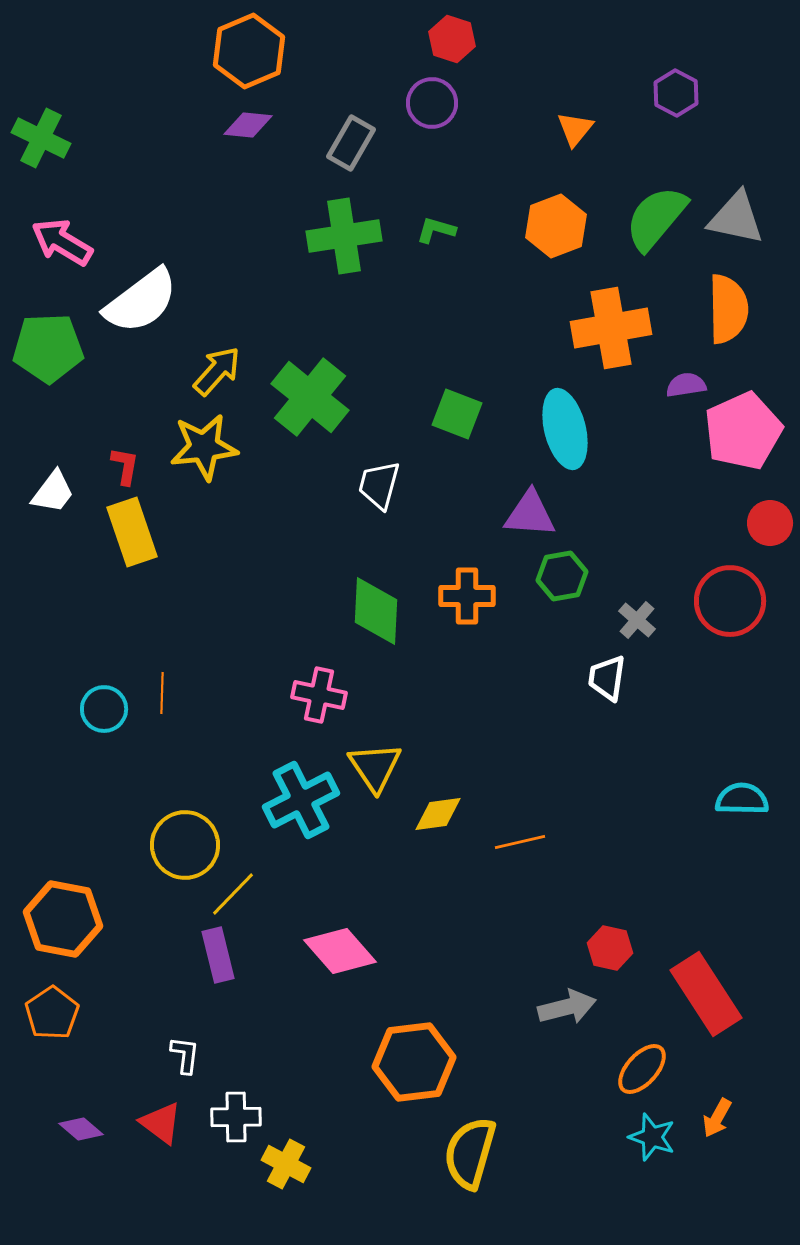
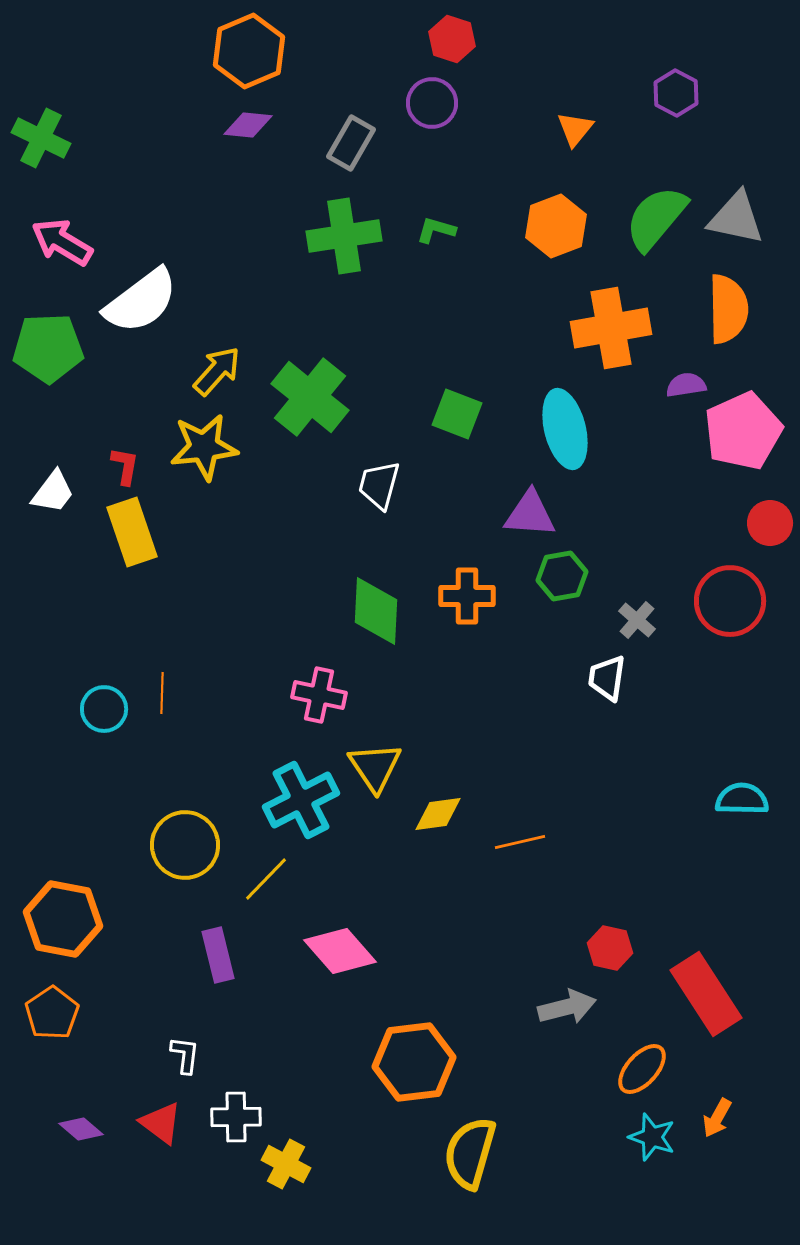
yellow line at (233, 894): moved 33 px right, 15 px up
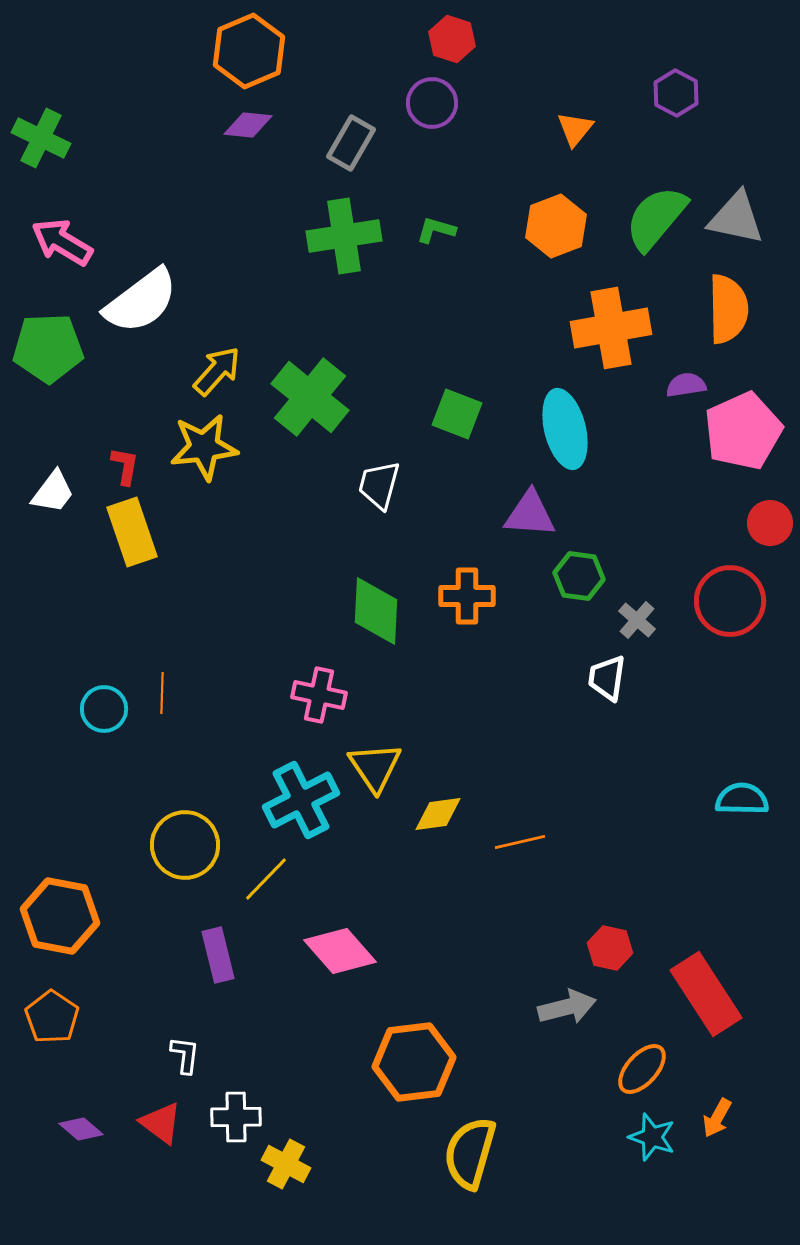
green hexagon at (562, 576): moved 17 px right; rotated 18 degrees clockwise
orange hexagon at (63, 919): moved 3 px left, 3 px up
orange pentagon at (52, 1013): moved 4 px down; rotated 4 degrees counterclockwise
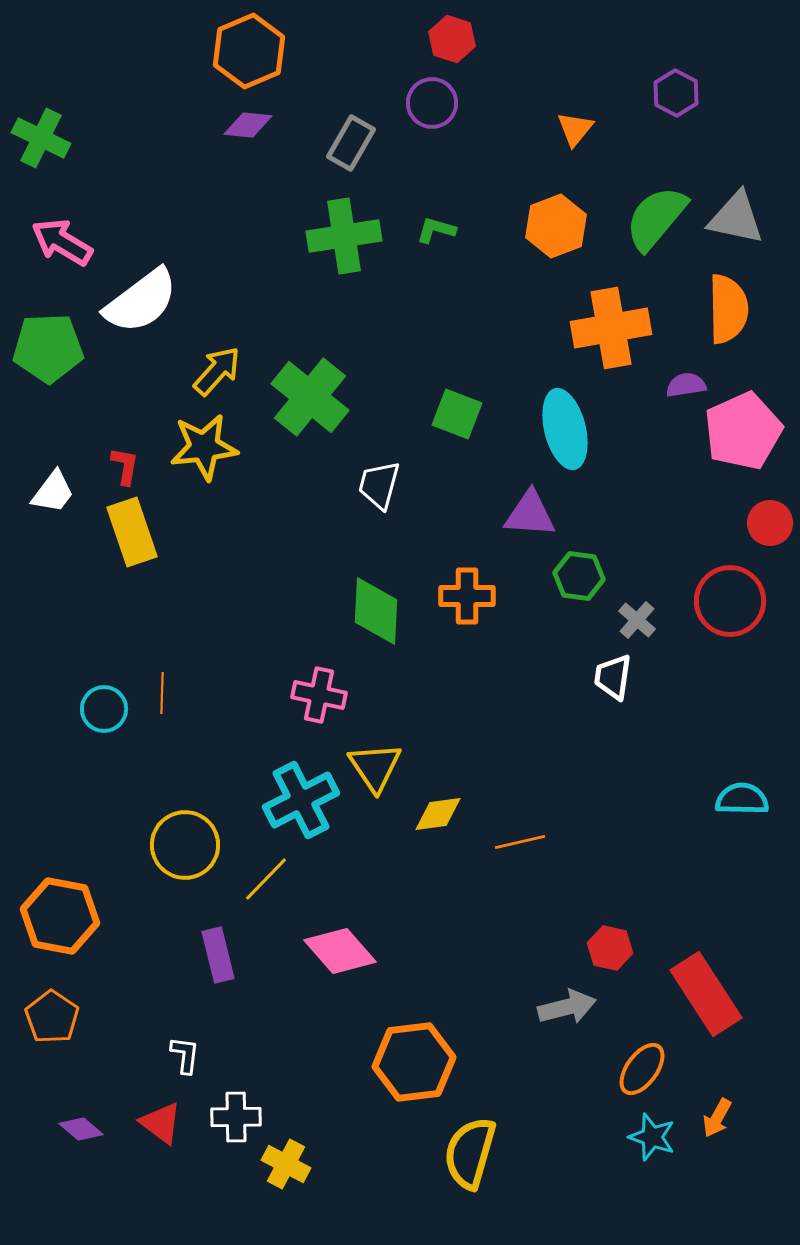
white trapezoid at (607, 678): moved 6 px right, 1 px up
orange ellipse at (642, 1069): rotated 6 degrees counterclockwise
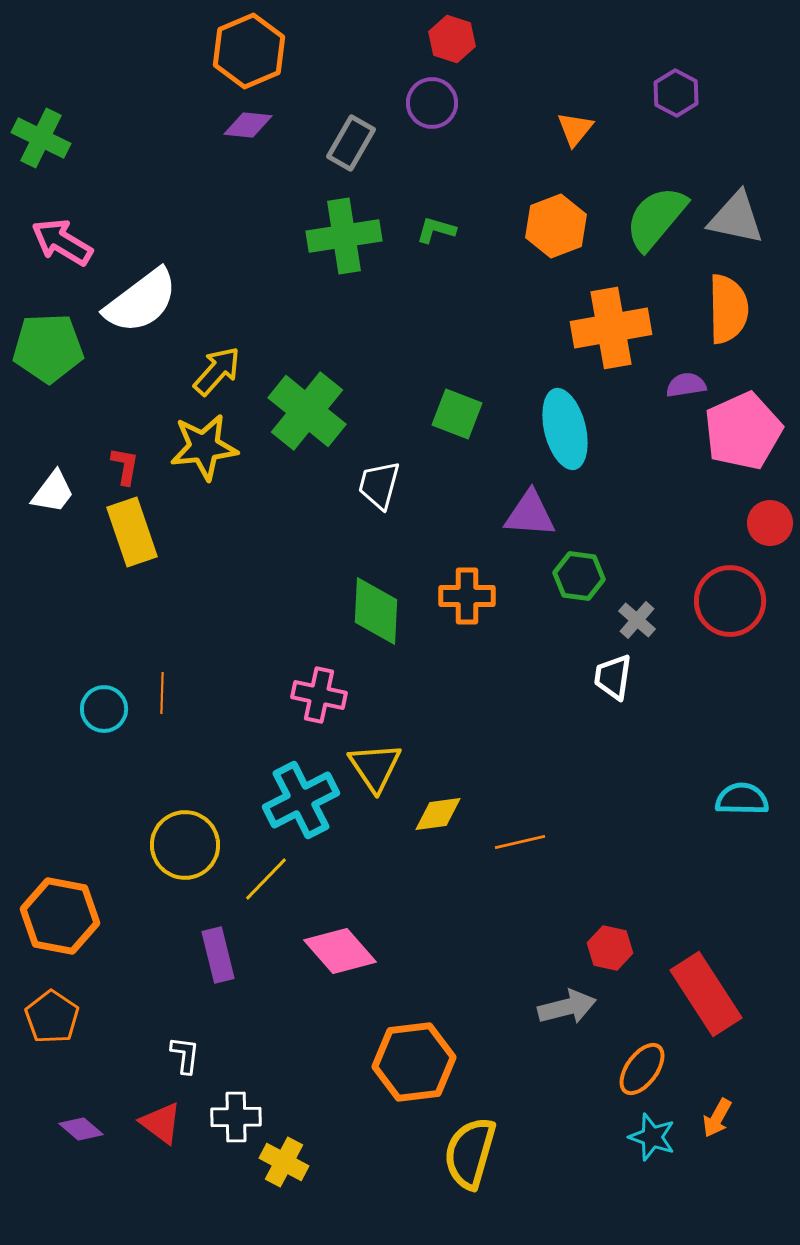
green cross at (310, 397): moved 3 px left, 14 px down
yellow cross at (286, 1164): moved 2 px left, 2 px up
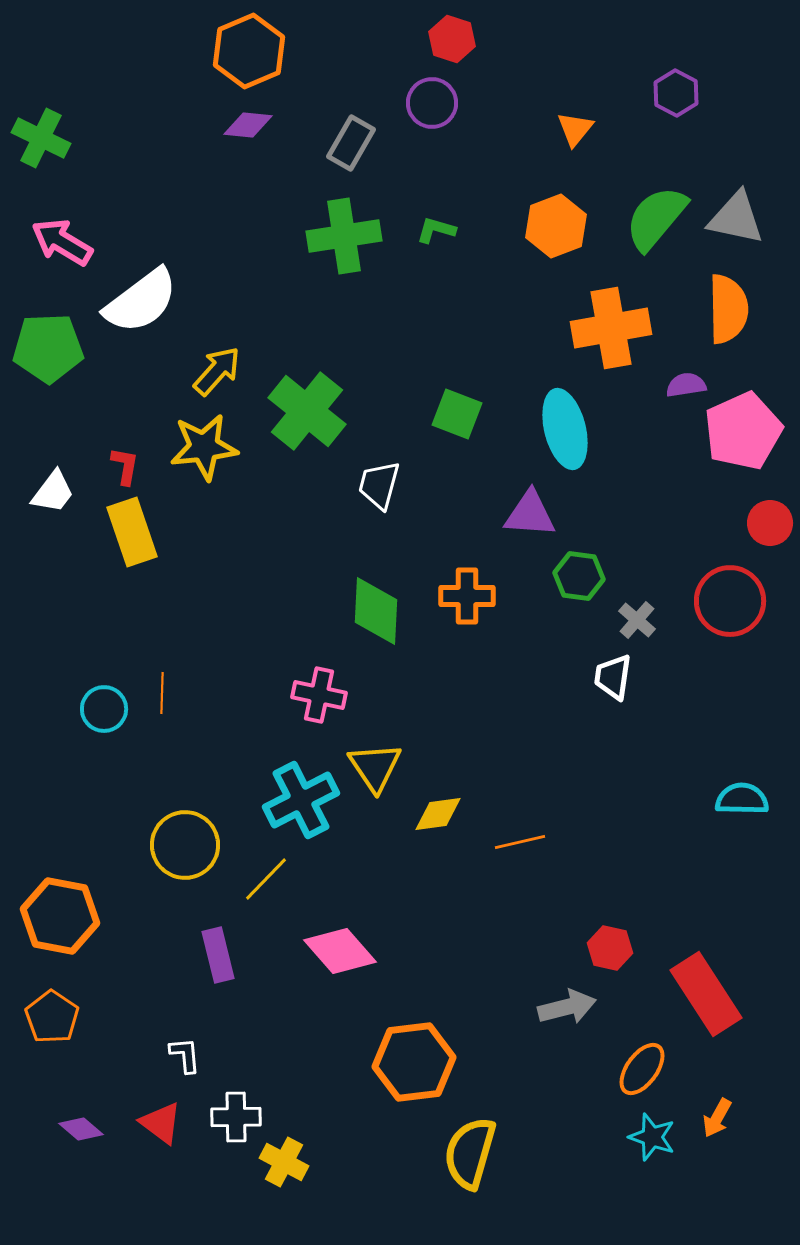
white L-shape at (185, 1055): rotated 12 degrees counterclockwise
